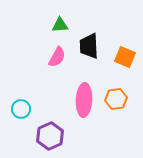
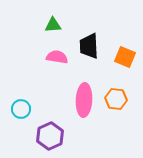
green triangle: moved 7 px left
pink semicircle: rotated 110 degrees counterclockwise
orange hexagon: rotated 15 degrees clockwise
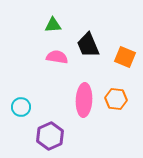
black trapezoid: moved 1 px left, 1 px up; rotated 20 degrees counterclockwise
cyan circle: moved 2 px up
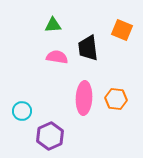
black trapezoid: moved 3 px down; rotated 16 degrees clockwise
orange square: moved 3 px left, 27 px up
pink ellipse: moved 2 px up
cyan circle: moved 1 px right, 4 px down
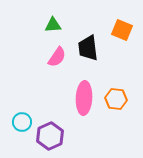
pink semicircle: rotated 115 degrees clockwise
cyan circle: moved 11 px down
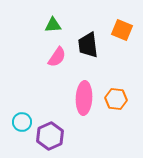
black trapezoid: moved 3 px up
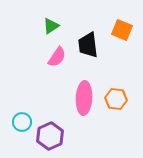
green triangle: moved 2 px left, 1 px down; rotated 30 degrees counterclockwise
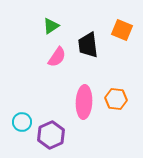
pink ellipse: moved 4 px down
purple hexagon: moved 1 px right, 1 px up
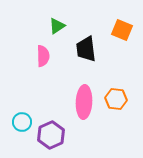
green triangle: moved 6 px right
black trapezoid: moved 2 px left, 4 px down
pink semicircle: moved 14 px left, 1 px up; rotated 35 degrees counterclockwise
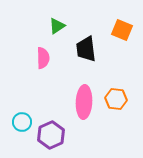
pink semicircle: moved 2 px down
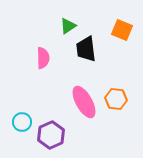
green triangle: moved 11 px right
pink ellipse: rotated 32 degrees counterclockwise
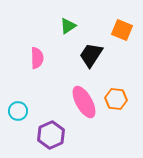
black trapezoid: moved 5 px right, 6 px down; rotated 40 degrees clockwise
pink semicircle: moved 6 px left
cyan circle: moved 4 px left, 11 px up
